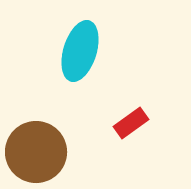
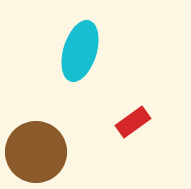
red rectangle: moved 2 px right, 1 px up
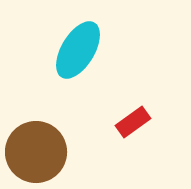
cyan ellipse: moved 2 px left, 1 px up; rotated 14 degrees clockwise
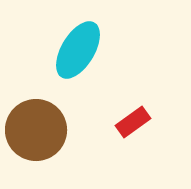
brown circle: moved 22 px up
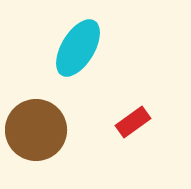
cyan ellipse: moved 2 px up
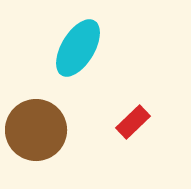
red rectangle: rotated 8 degrees counterclockwise
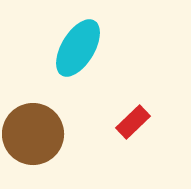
brown circle: moved 3 px left, 4 px down
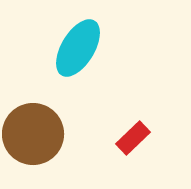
red rectangle: moved 16 px down
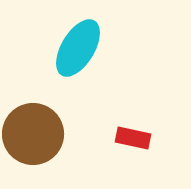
red rectangle: rotated 56 degrees clockwise
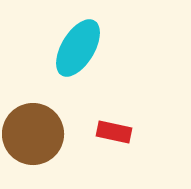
red rectangle: moved 19 px left, 6 px up
